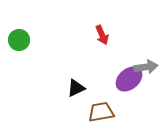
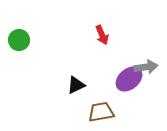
black triangle: moved 3 px up
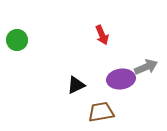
green circle: moved 2 px left
gray arrow: rotated 15 degrees counterclockwise
purple ellipse: moved 8 px left; rotated 32 degrees clockwise
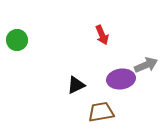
gray arrow: moved 2 px up
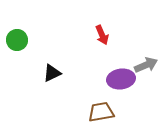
black triangle: moved 24 px left, 12 px up
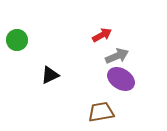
red arrow: rotated 96 degrees counterclockwise
gray arrow: moved 29 px left, 9 px up
black triangle: moved 2 px left, 2 px down
purple ellipse: rotated 40 degrees clockwise
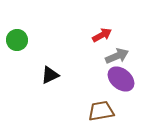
purple ellipse: rotated 8 degrees clockwise
brown trapezoid: moved 1 px up
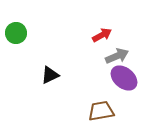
green circle: moved 1 px left, 7 px up
purple ellipse: moved 3 px right, 1 px up
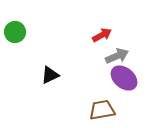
green circle: moved 1 px left, 1 px up
brown trapezoid: moved 1 px right, 1 px up
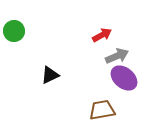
green circle: moved 1 px left, 1 px up
